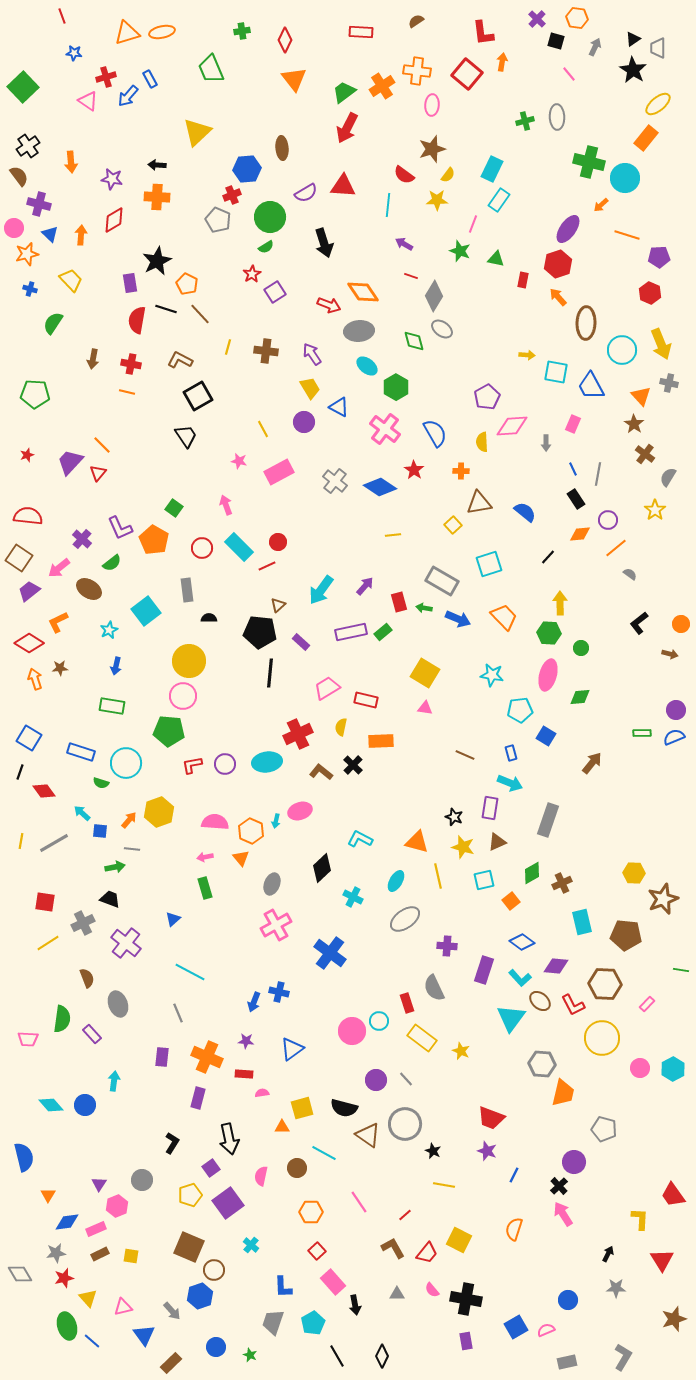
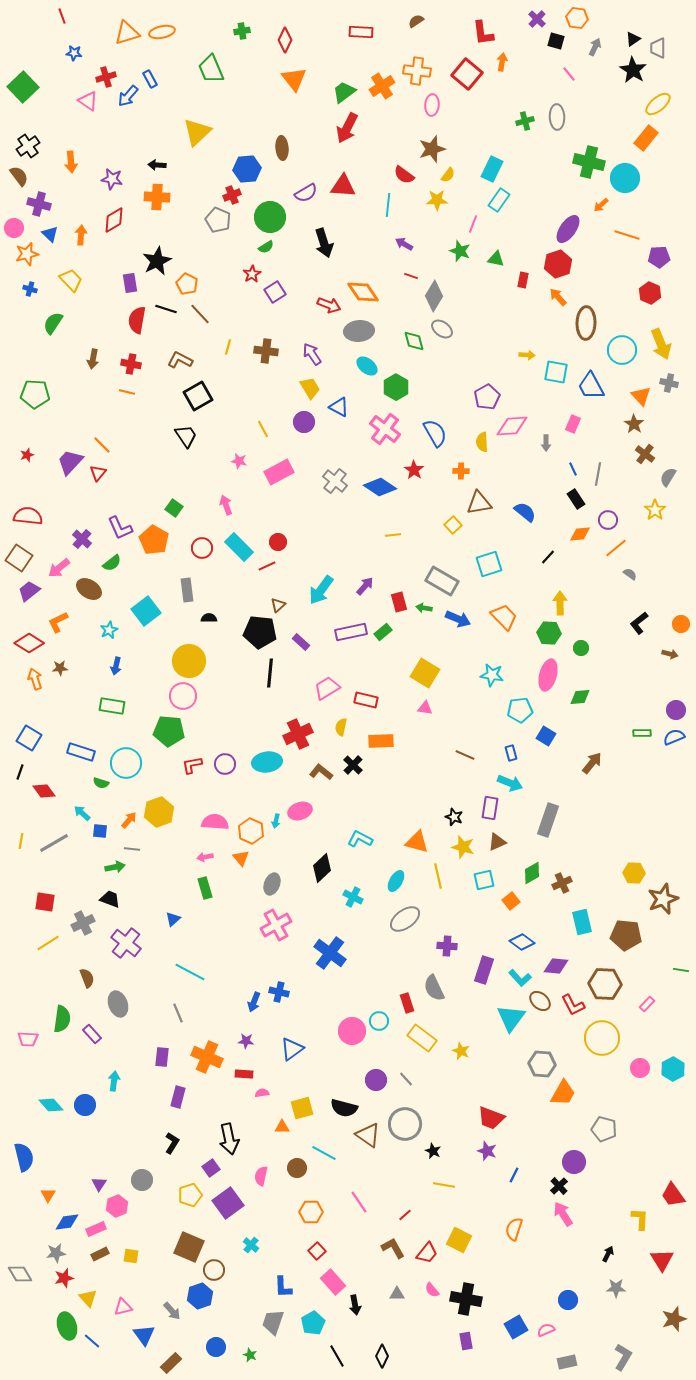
orange trapezoid at (563, 1093): rotated 16 degrees clockwise
purple rectangle at (198, 1098): moved 20 px left, 1 px up
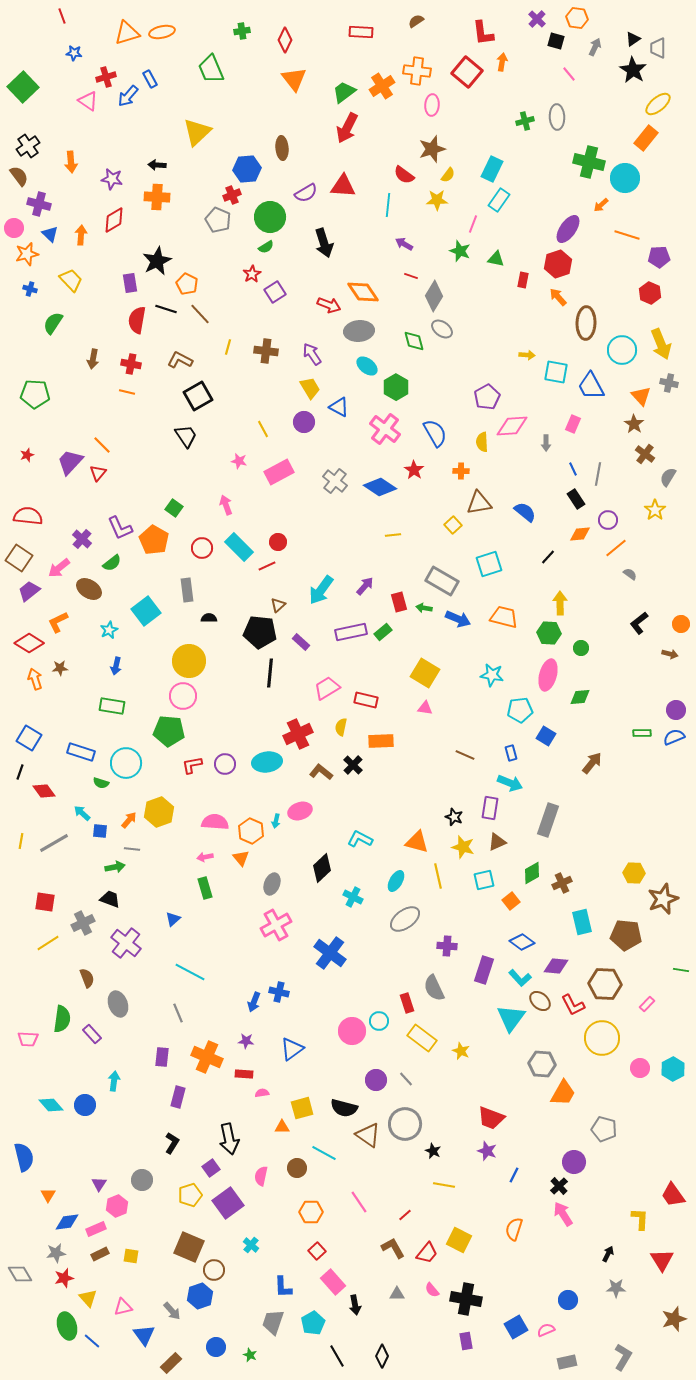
red square at (467, 74): moved 2 px up
orange trapezoid at (504, 617): rotated 32 degrees counterclockwise
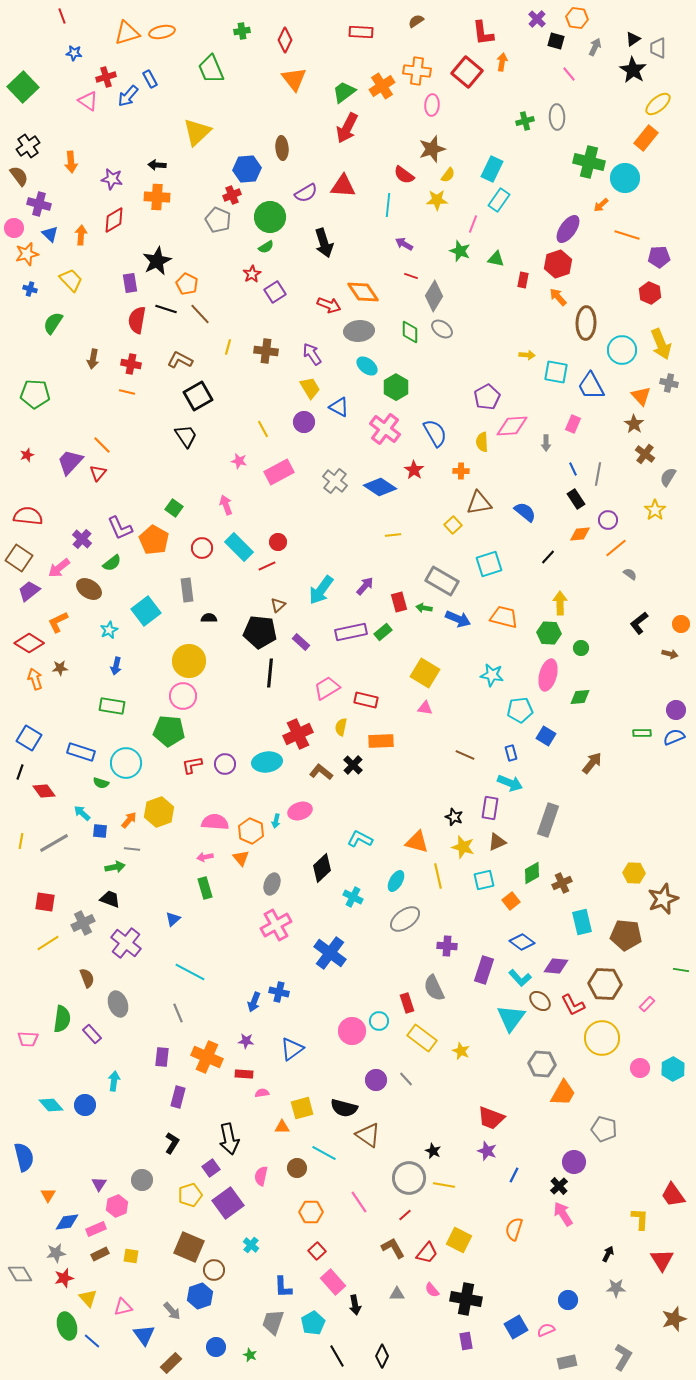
green diamond at (414, 341): moved 4 px left, 9 px up; rotated 15 degrees clockwise
gray circle at (405, 1124): moved 4 px right, 54 px down
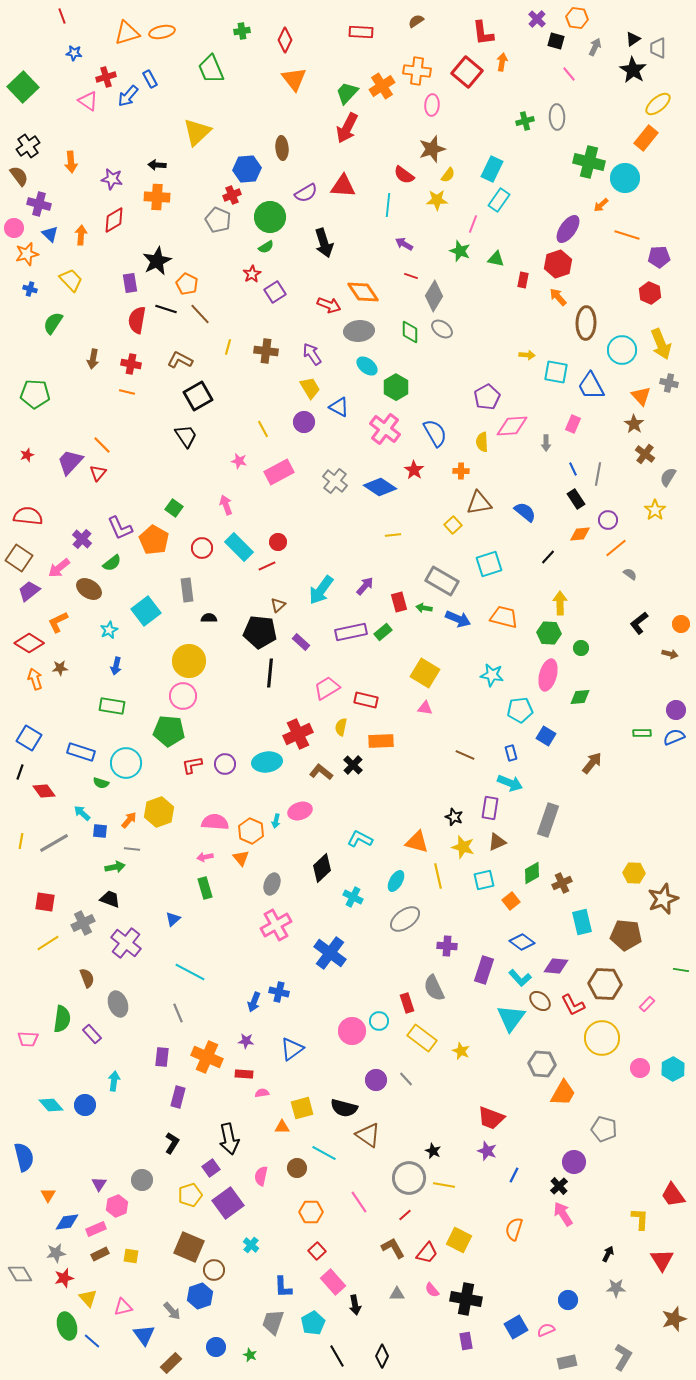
green trapezoid at (344, 92): moved 3 px right, 1 px down; rotated 10 degrees counterclockwise
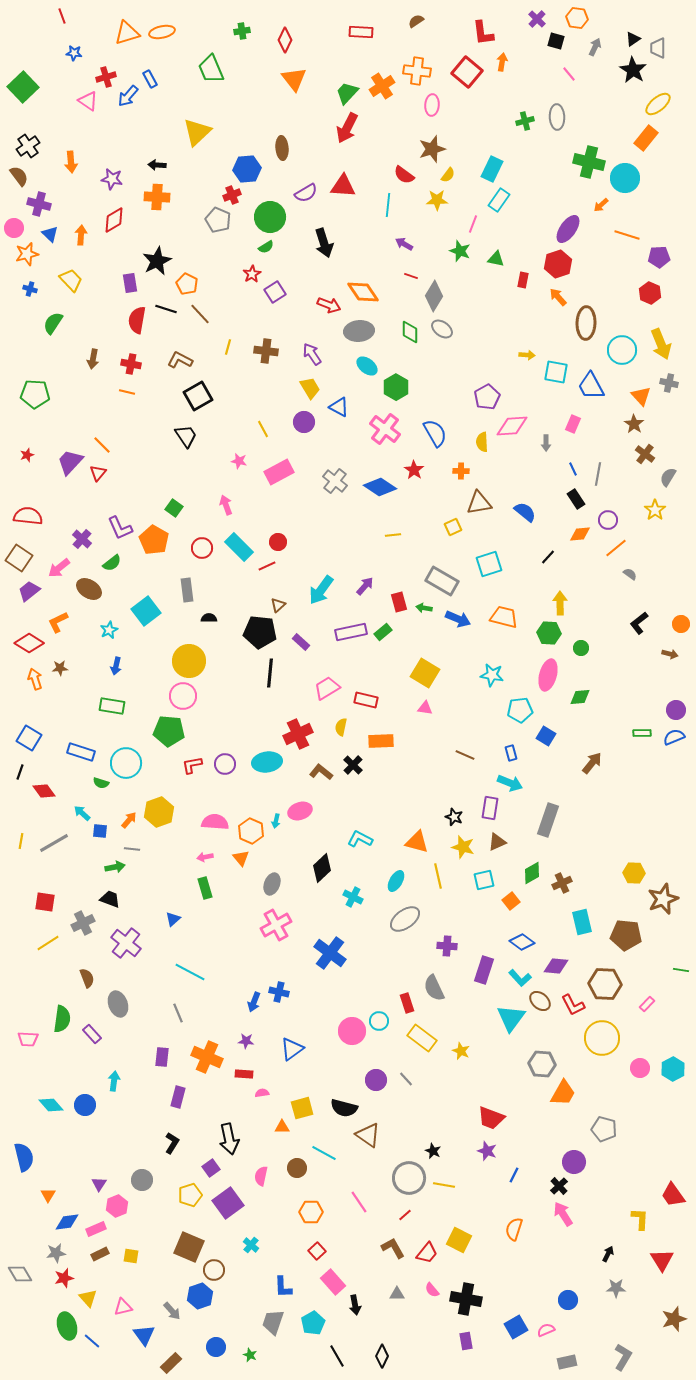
yellow square at (453, 525): moved 2 px down; rotated 18 degrees clockwise
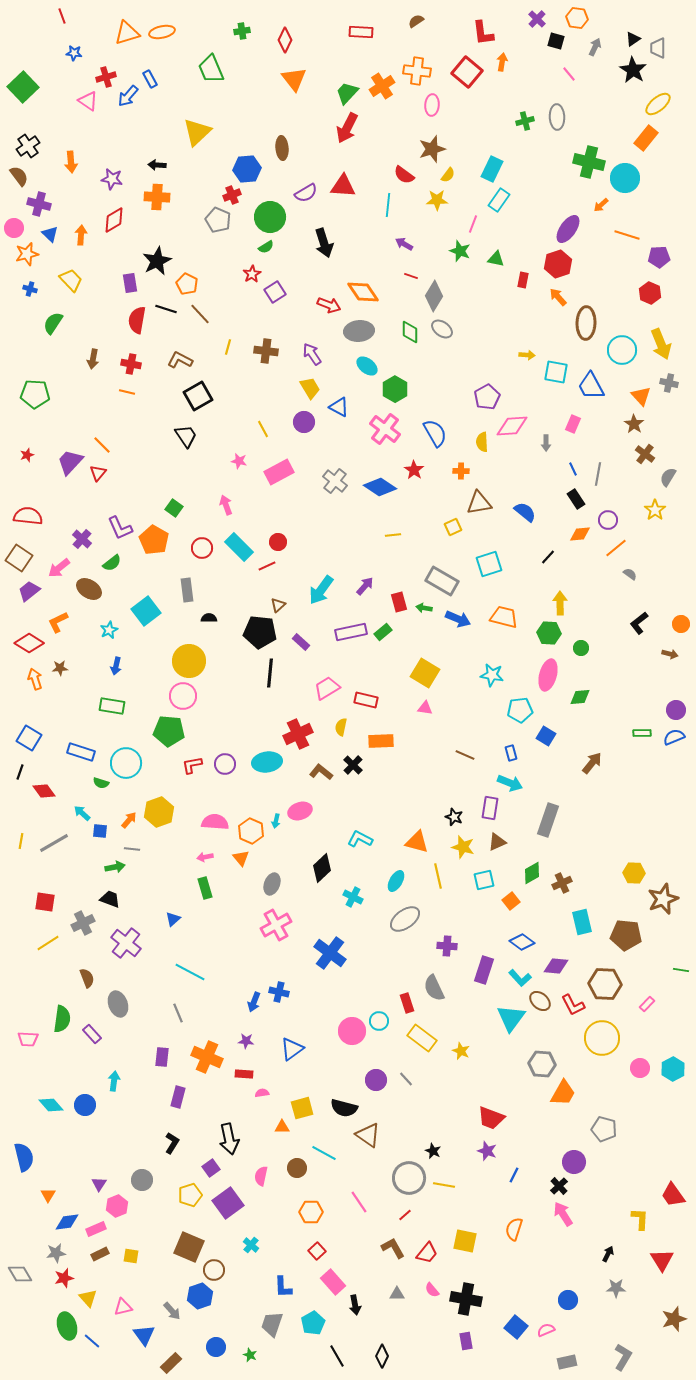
green hexagon at (396, 387): moved 1 px left, 2 px down
yellow square at (459, 1240): moved 6 px right, 1 px down; rotated 15 degrees counterclockwise
gray trapezoid at (273, 1322): moved 1 px left, 2 px down
blue square at (516, 1327): rotated 20 degrees counterclockwise
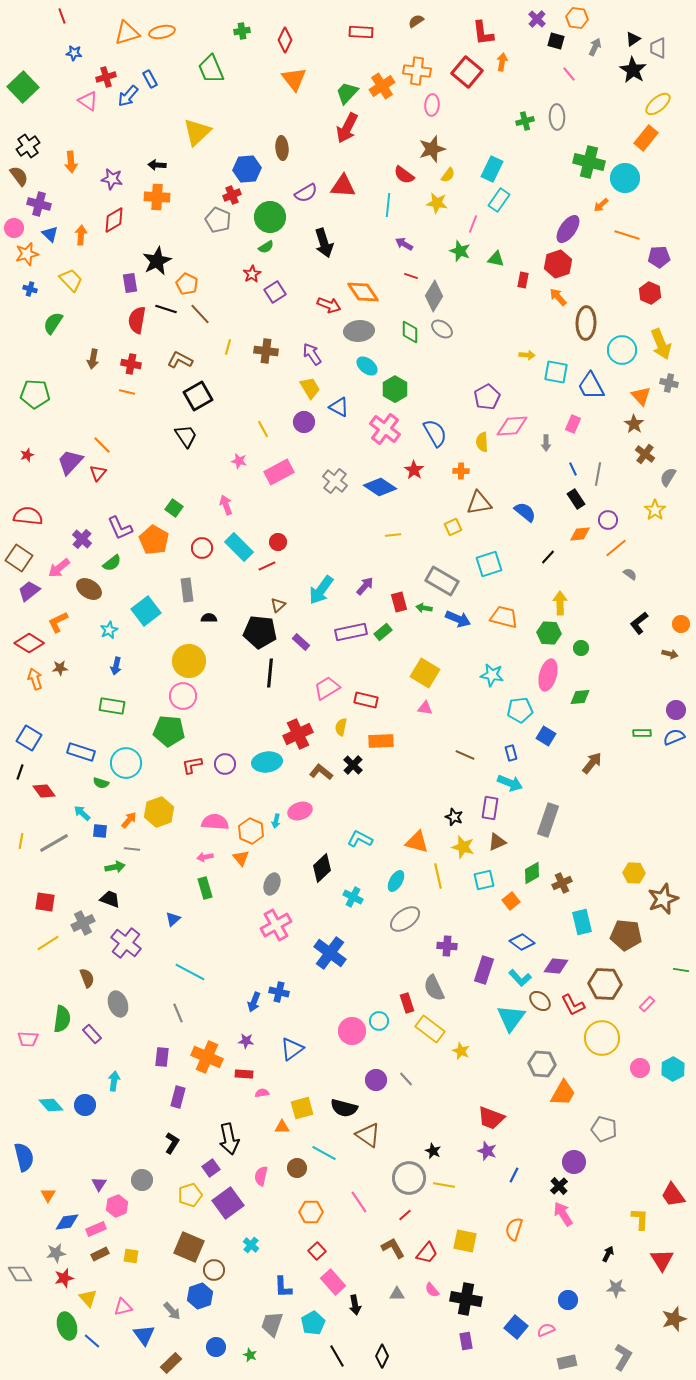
yellow star at (437, 200): moved 3 px down; rotated 10 degrees clockwise
yellow rectangle at (422, 1038): moved 8 px right, 9 px up
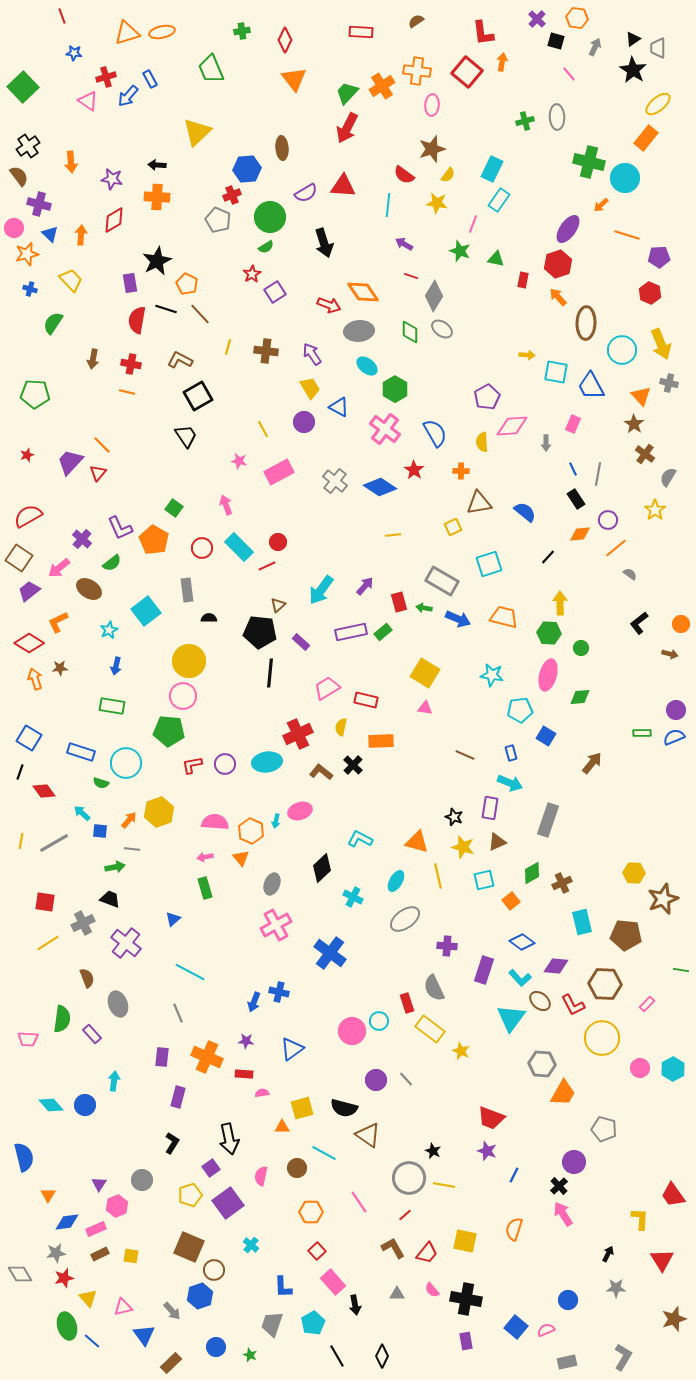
red semicircle at (28, 516): rotated 36 degrees counterclockwise
